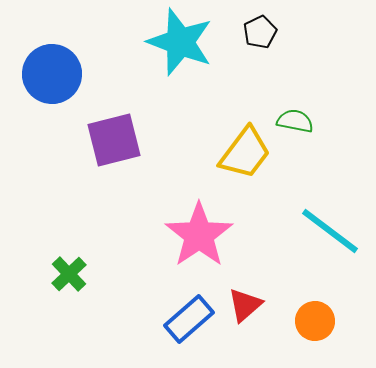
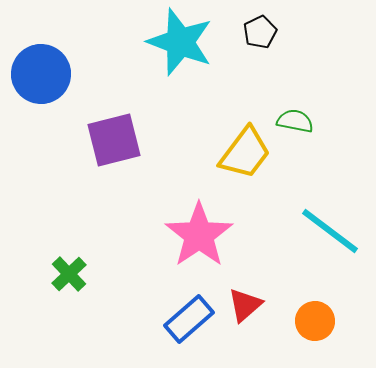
blue circle: moved 11 px left
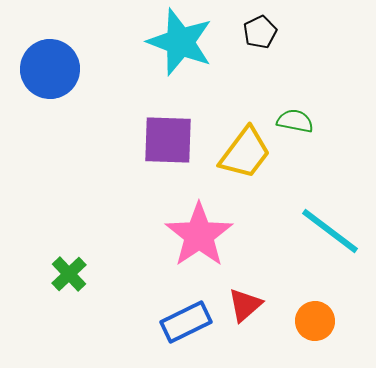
blue circle: moved 9 px right, 5 px up
purple square: moved 54 px right; rotated 16 degrees clockwise
blue rectangle: moved 3 px left, 3 px down; rotated 15 degrees clockwise
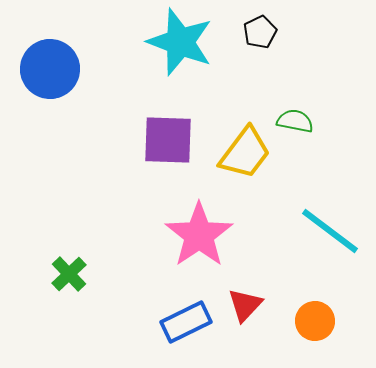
red triangle: rotated 6 degrees counterclockwise
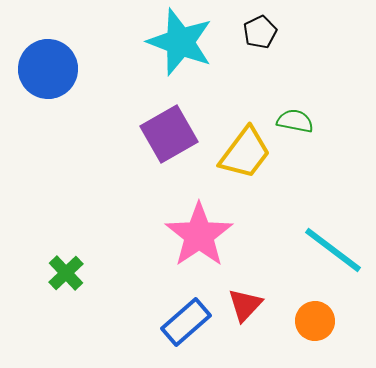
blue circle: moved 2 px left
purple square: moved 1 px right, 6 px up; rotated 32 degrees counterclockwise
cyan line: moved 3 px right, 19 px down
green cross: moved 3 px left, 1 px up
blue rectangle: rotated 15 degrees counterclockwise
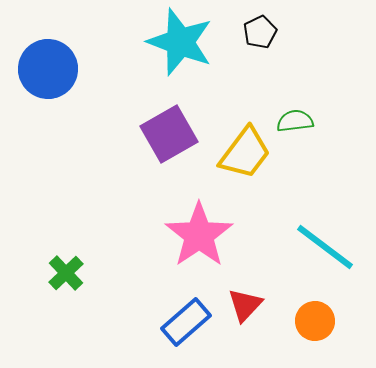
green semicircle: rotated 18 degrees counterclockwise
cyan line: moved 8 px left, 3 px up
